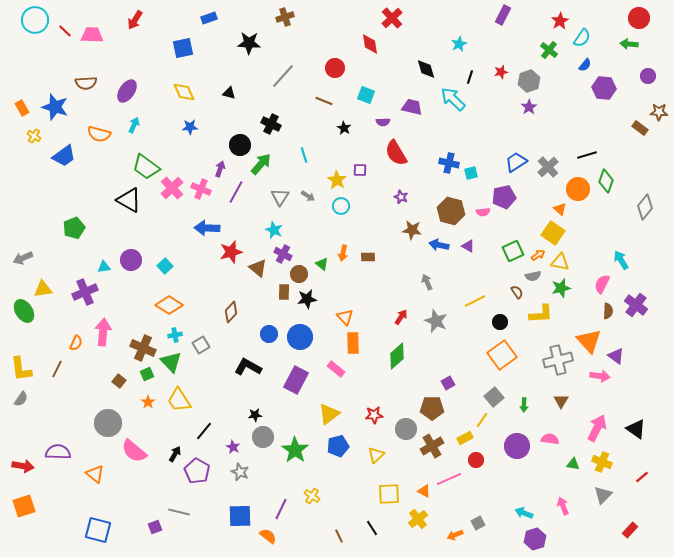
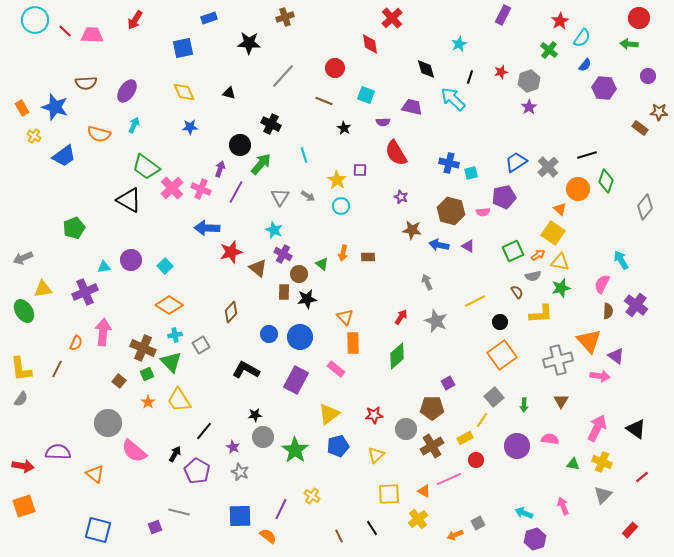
black L-shape at (248, 367): moved 2 px left, 3 px down
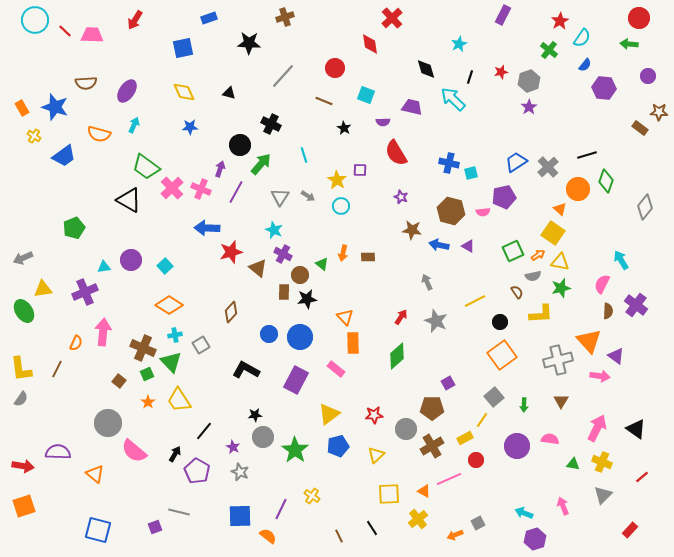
brown circle at (299, 274): moved 1 px right, 1 px down
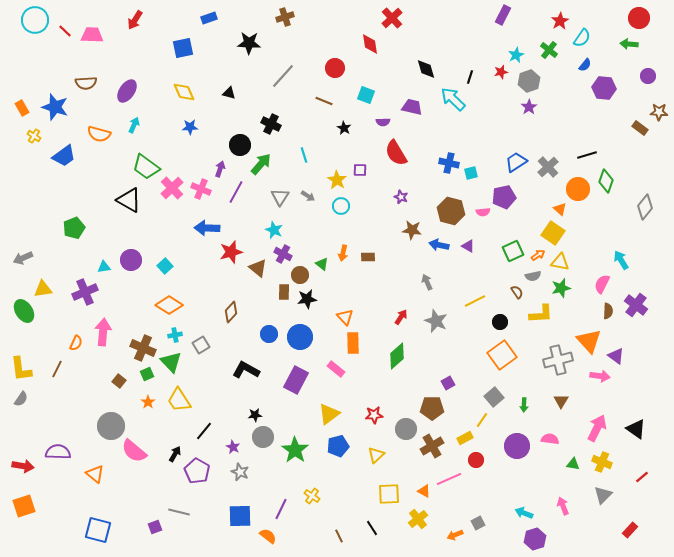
cyan star at (459, 44): moved 57 px right, 11 px down
gray circle at (108, 423): moved 3 px right, 3 px down
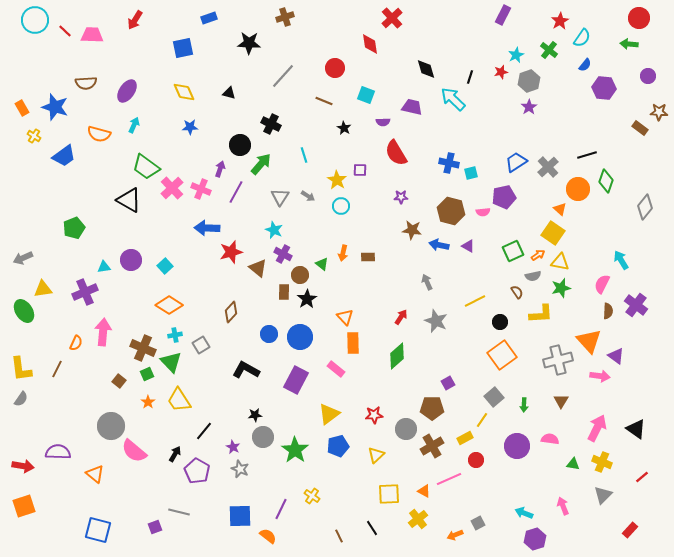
purple star at (401, 197): rotated 24 degrees counterclockwise
black star at (307, 299): rotated 24 degrees counterclockwise
gray star at (240, 472): moved 3 px up
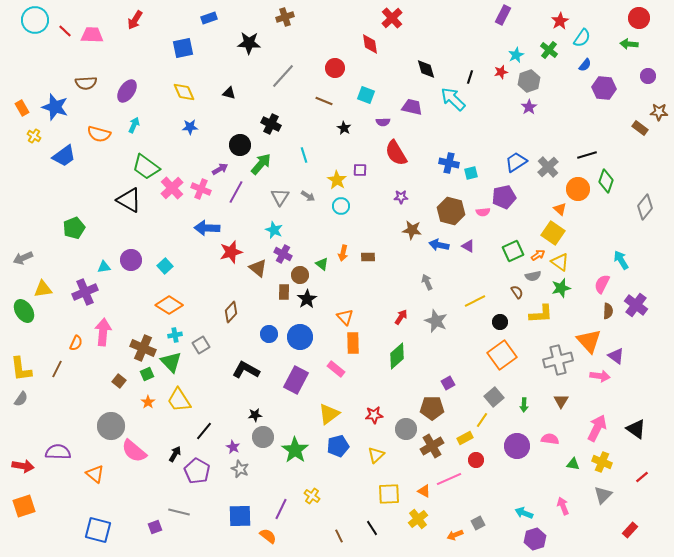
purple arrow at (220, 169): rotated 42 degrees clockwise
yellow triangle at (560, 262): rotated 24 degrees clockwise
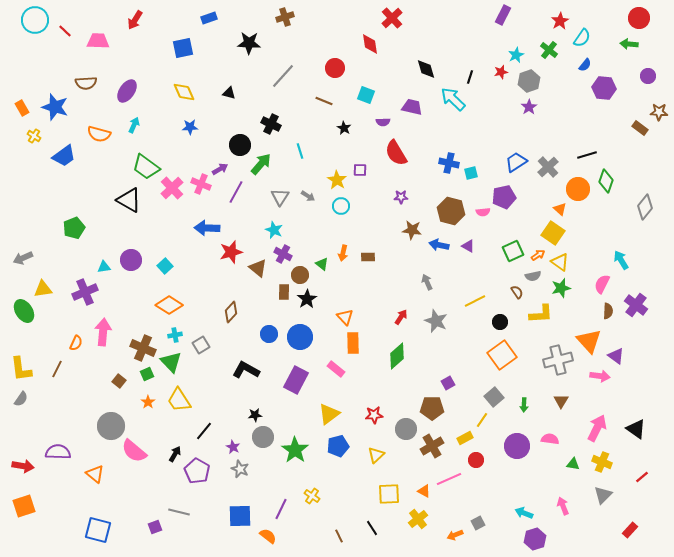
pink trapezoid at (92, 35): moved 6 px right, 6 px down
cyan line at (304, 155): moved 4 px left, 4 px up
pink cross at (201, 189): moved 5 px up
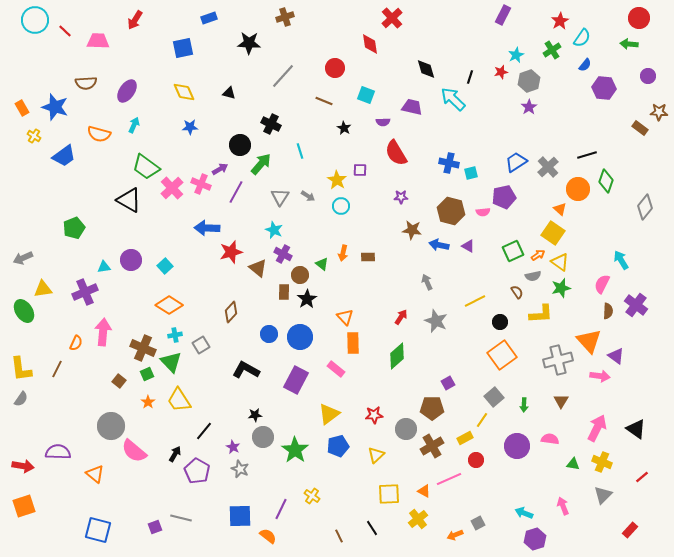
green cross at (549, 50): moved 3 px right; rotated 18 degrees clockwise
gray line at (179, 512): moved 2 px right, 6 px down
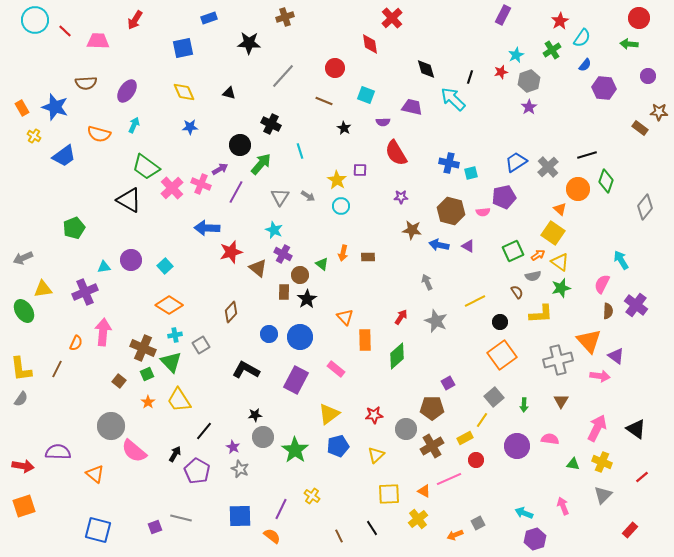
orange rectangle at (353, 343): moved 12 px right, 3 px up
orange semicircle at (268, 536): moved 4 px right
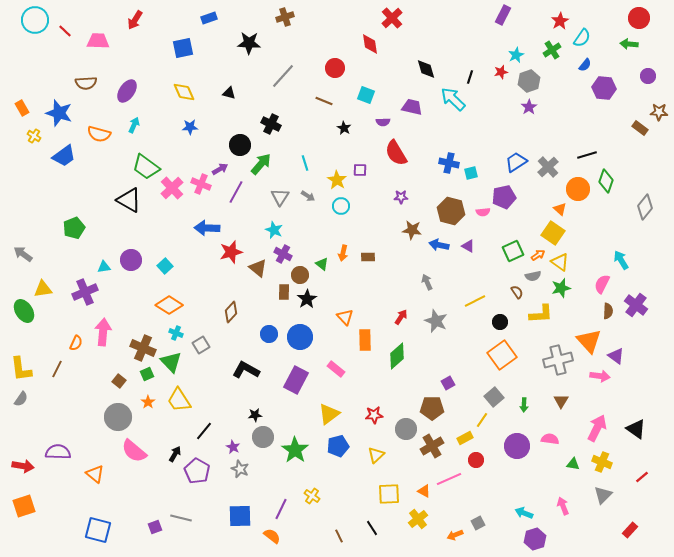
blue star at (55, 107): moved 4 px right, 6 px down
cyan line at (300, 151): moved 5 px right, 12 px down
gray arrow at (23, 258): moved 4 px up; rotated 60 degrees clockwise
cyan cross at (175, 335): moved 1 px right, 2 px up; rotated 32 degrees clockwise
gray circle at (111, 426): moved 7 px right, 9 px up
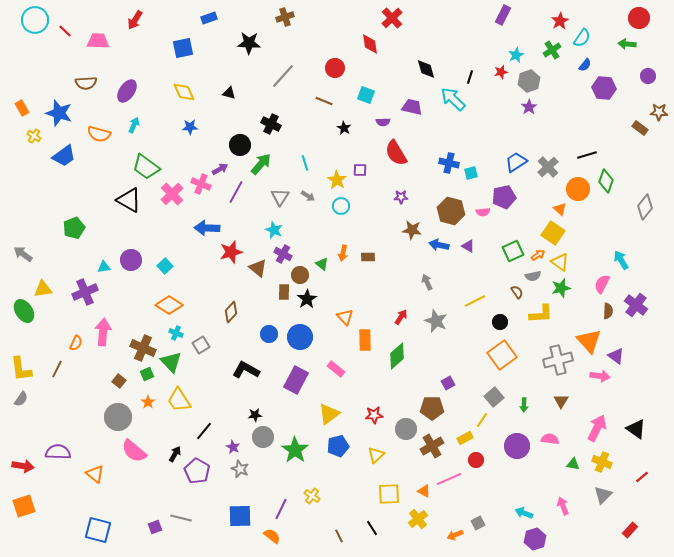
green arrow at (629, 44): moved 2 px left
pink cross at (172, 188): moved 6 px down
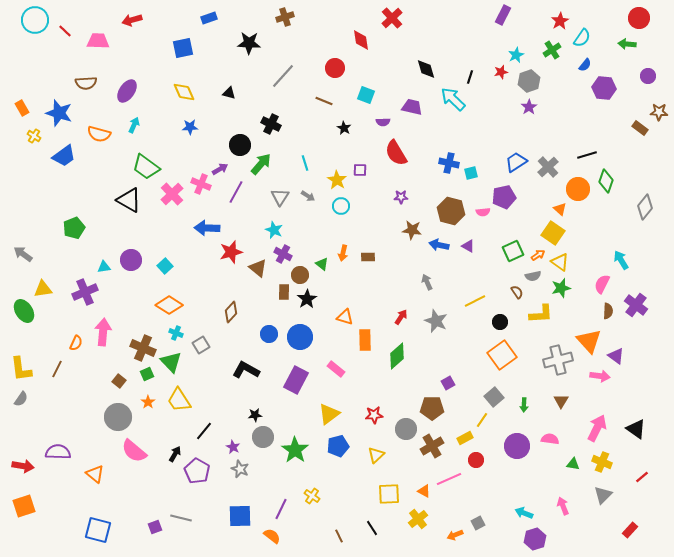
red arrow at (135, 20): moved 3 px left; rotated 42 degrees clockwise
red diamond at (370, 44): moved 9 px left, 4 px up
orange triangle at (345, 317): rotated 30 degrees counterclockwise
